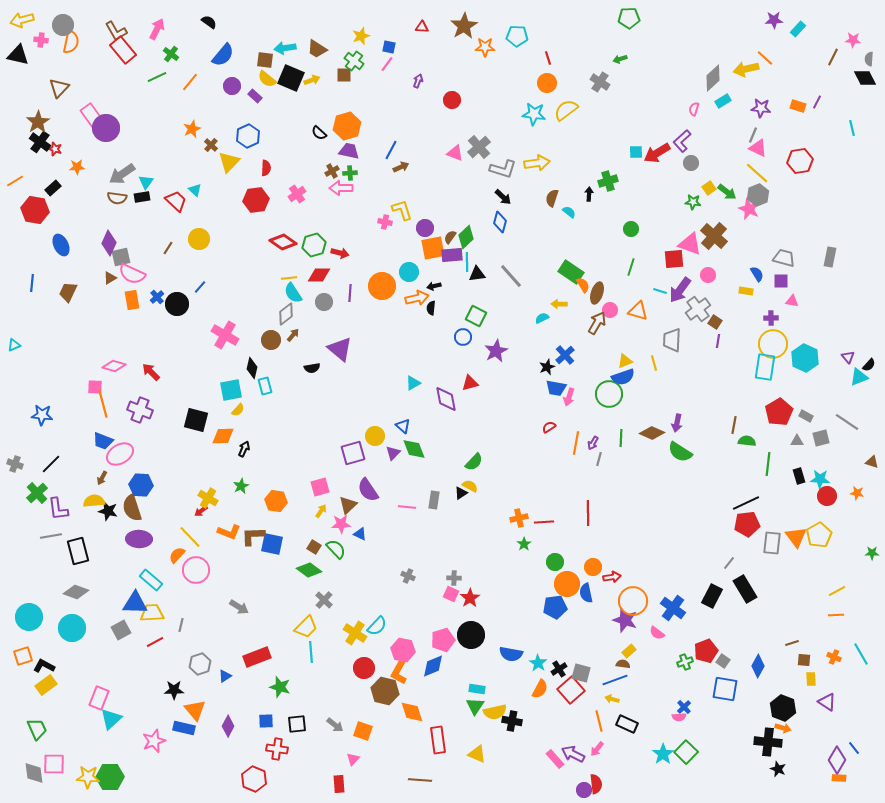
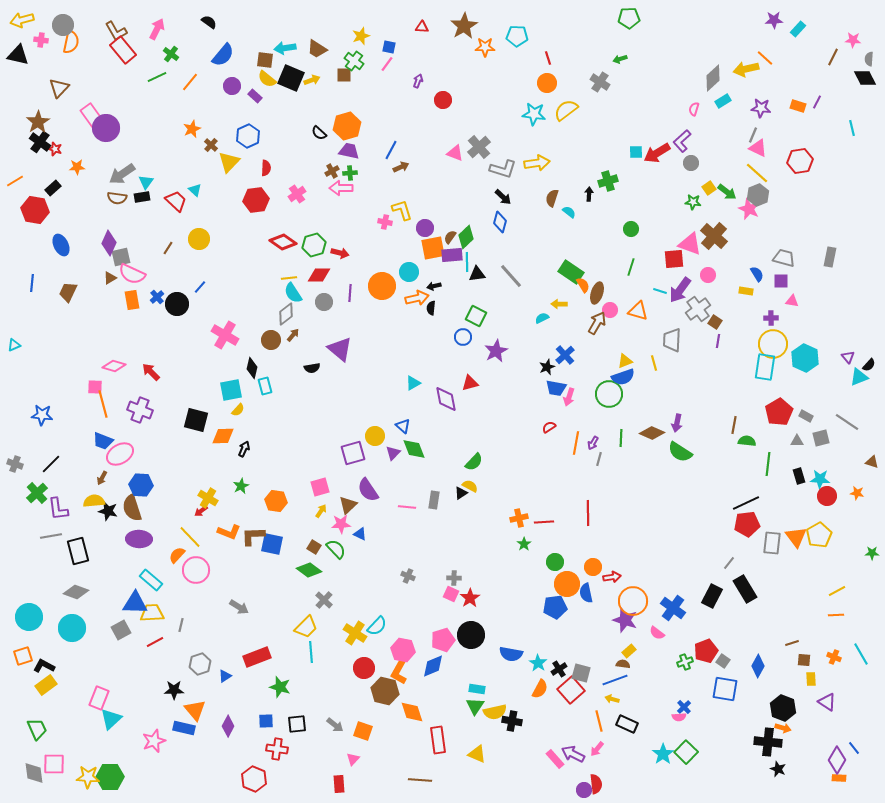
red circle at (452, 100): moved 9 px left
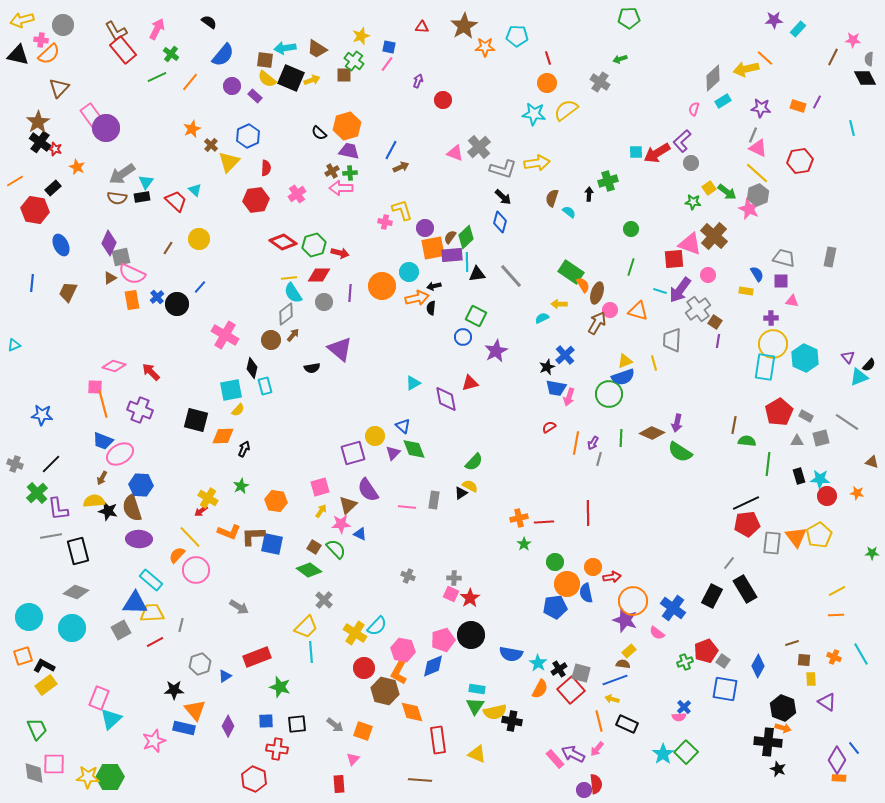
orange semicircle at (71, 42): moved 22 px left, 12 px down; rotated 35 degrees clockwise
orange star at (77, 167): rotated 28 degrees clockwise
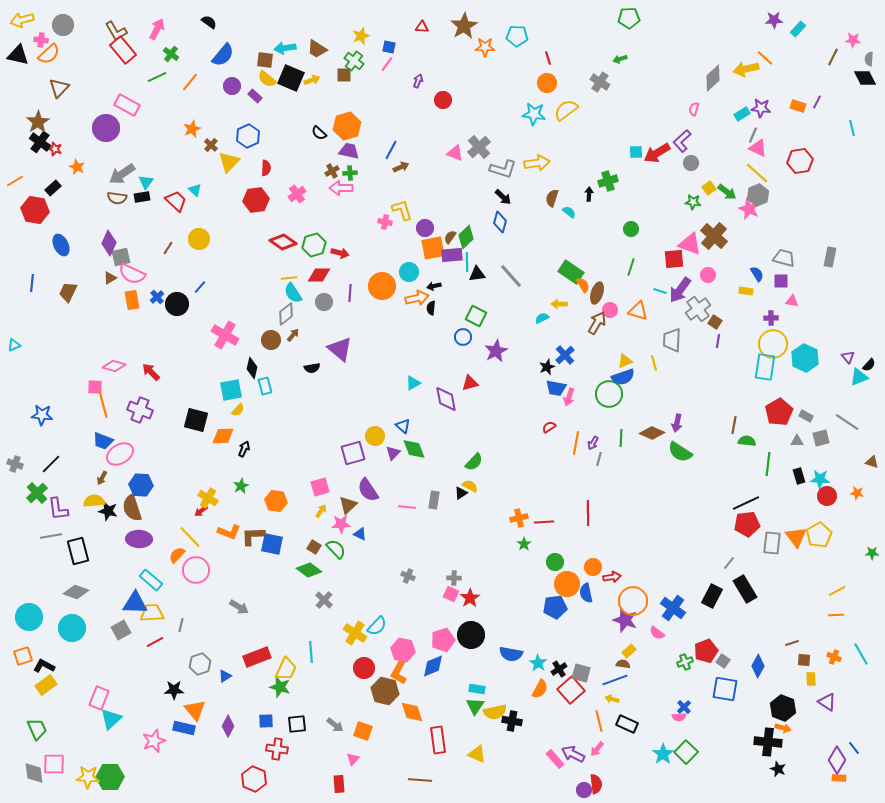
cyan rectangle at (723, 101): moved 19 px right, 13 px down
pink rectangle at (92, 116): moved 35 px right, 11 px up; rotated 25 degrees counterclockwise
yellow trapezoid at (306, 627): moved 20 px left, 42 px down; rotated 20 degrees counterclockwise
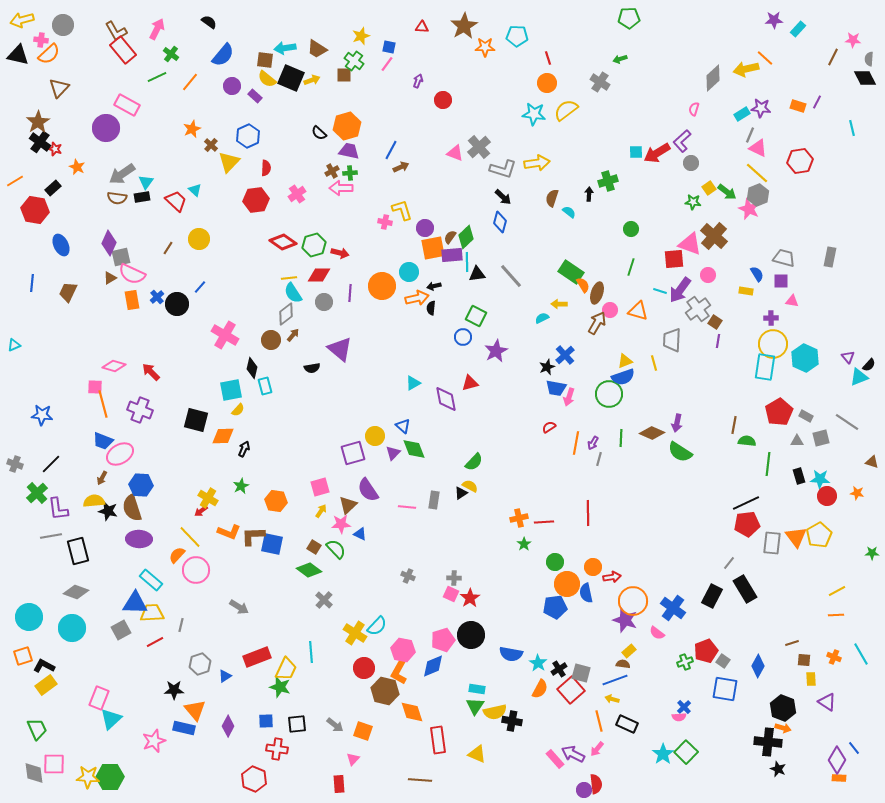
gray line at (753, 135): moved 3 px left
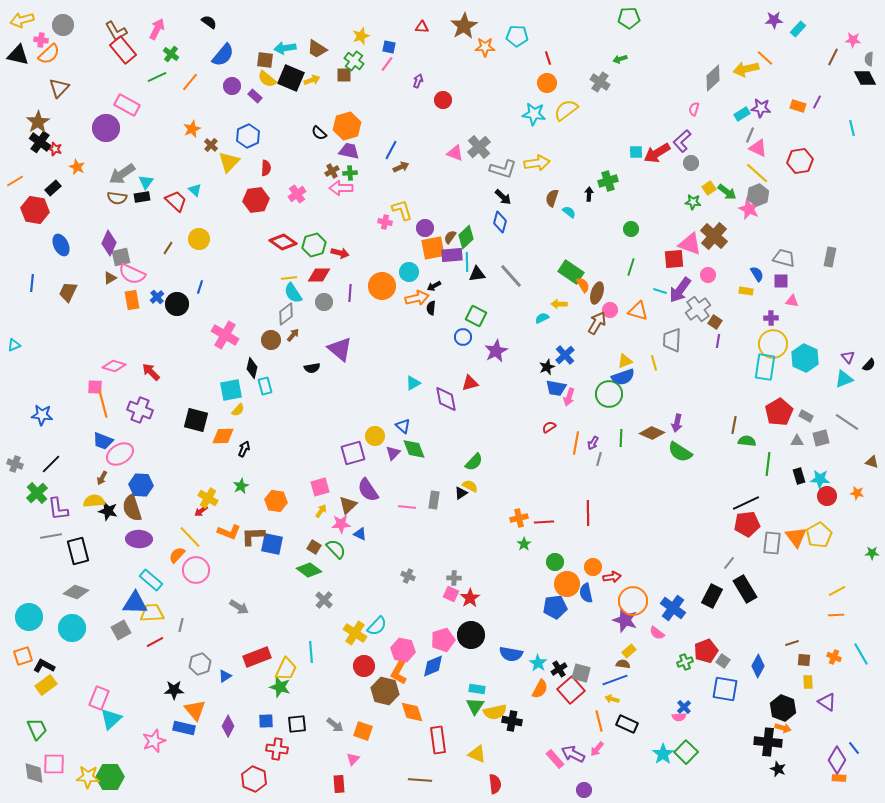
black arrow at (434, 286): rotated 16 degrees counterclockwise
blue line at (200, 287): rotated 24 degrees counterclockwise
cyan triangle at (859, 377): moved 15 px left, 2 px down
red circle at (364, 668): moved 2 px up
yellow rectangle at (811, 679): moved 3 px left, 3 px down
red semicircle at (596, 784): moved 101 px left
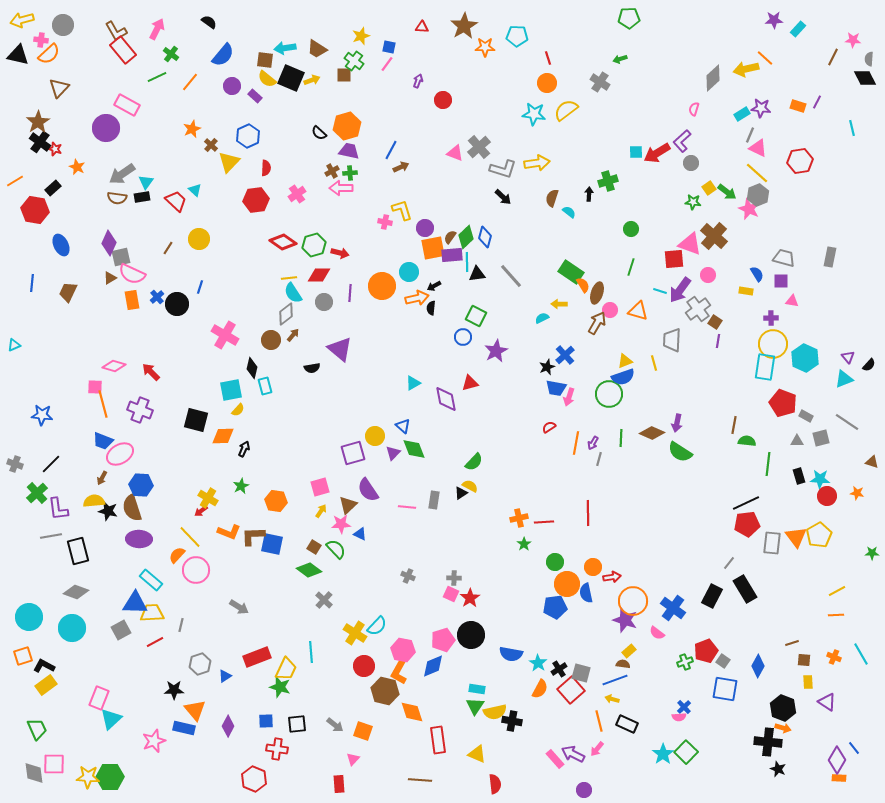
blue diamond at (500, 222): moved 15 px left, 15 px down
red pentagon at (779, 412): moved 4 px right, 9 px up; rotated 20 degrees counterclockwise
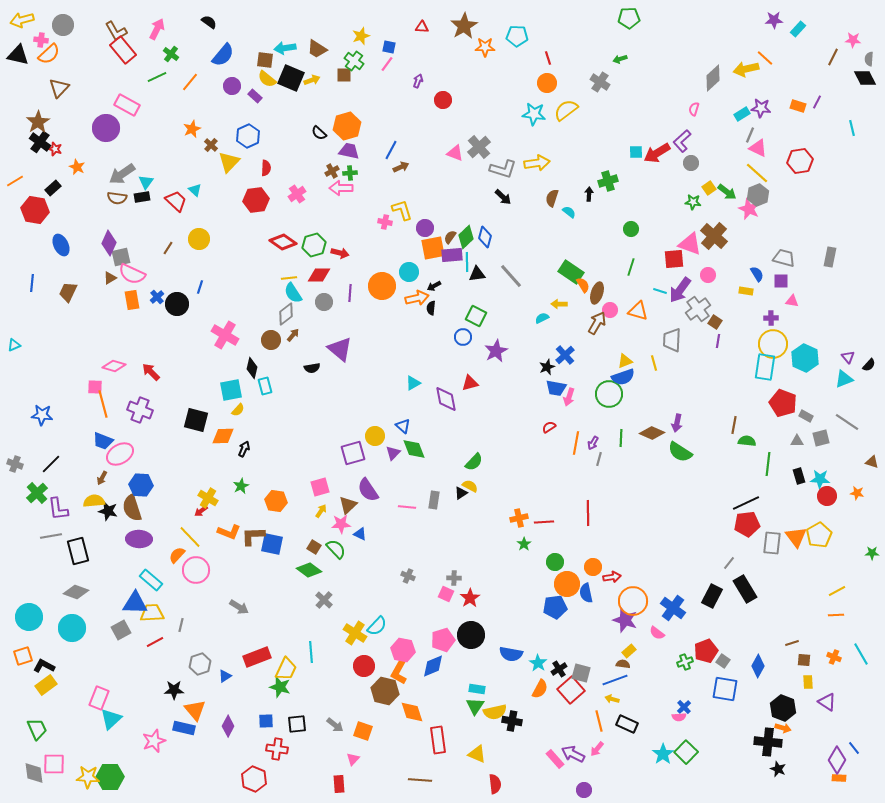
pink square at (451, 594): moved 5 px left
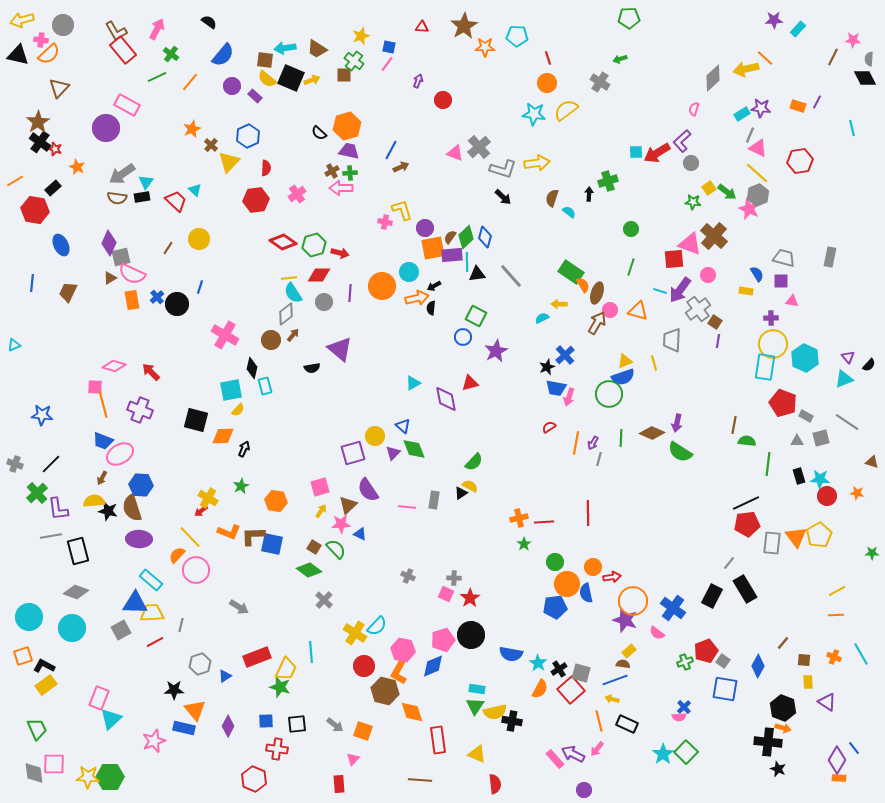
brown line at (792, 643): moved 9 px left; rotated 32 degrees counterclockwise
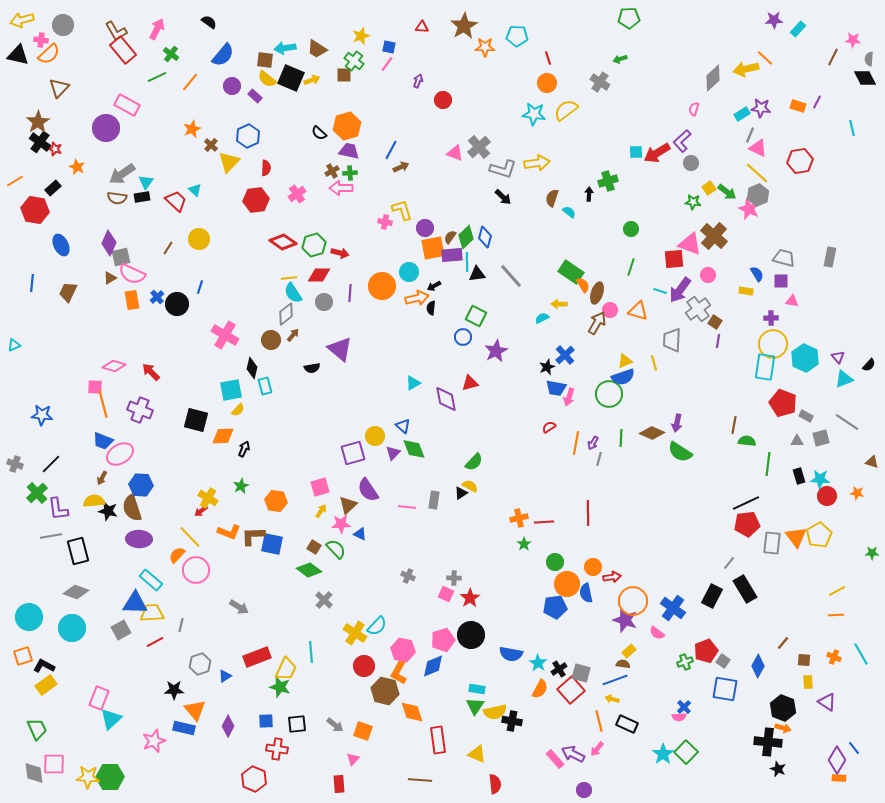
purple triangle at (848, 357): moved 10 px left
